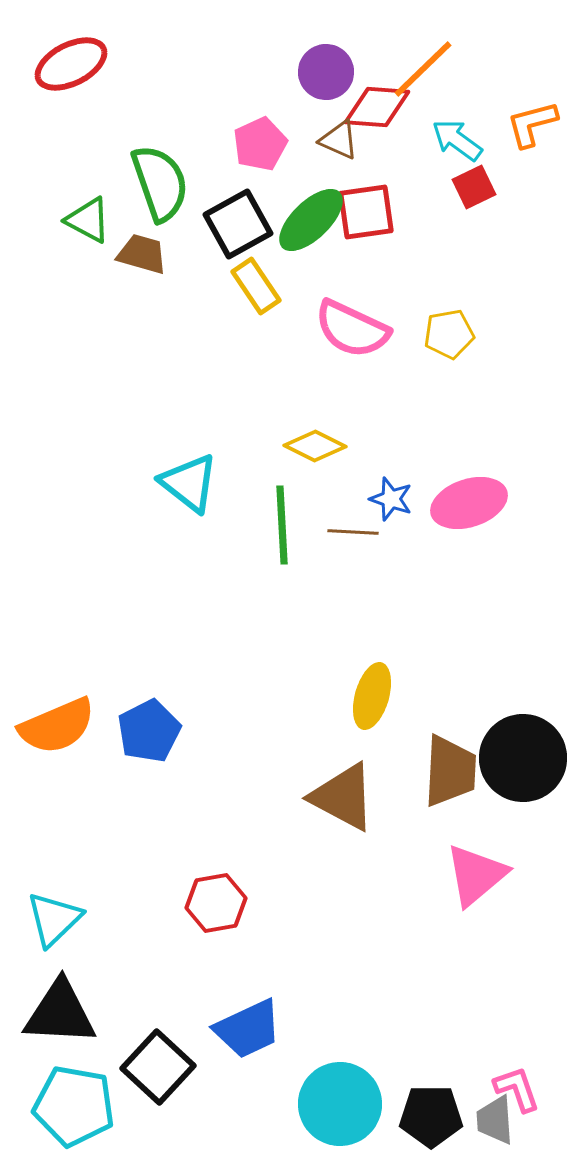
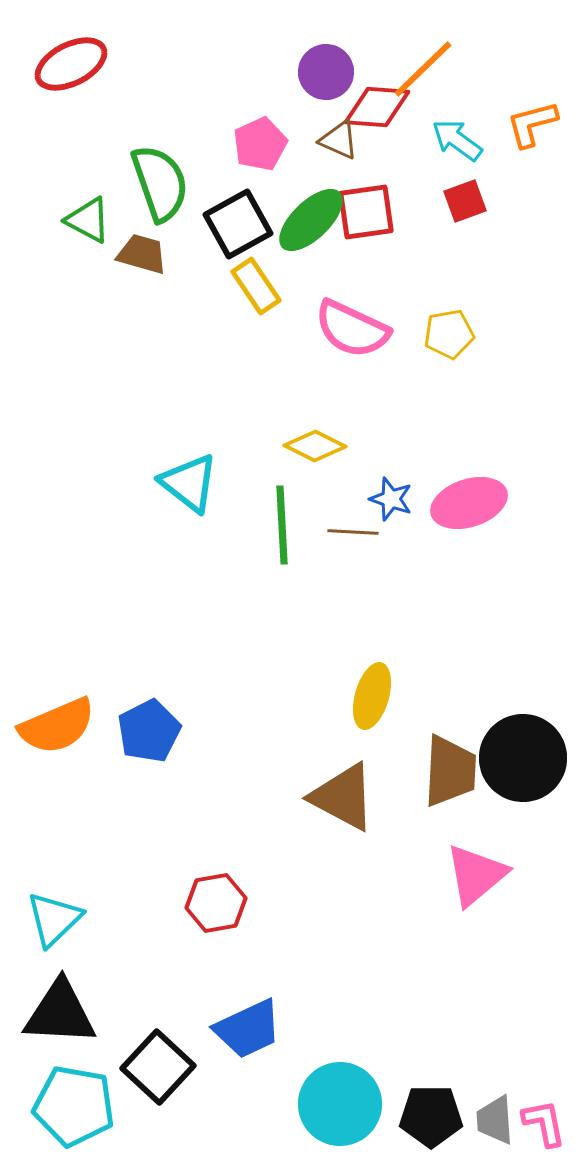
red square at (474, 187): moved 9 px left, 14 px down; rotated 6 degrees clockwise
pink L-shape at (517, 1089): moved 27 px right, 34 px down; rotated 8 degrees clockwise
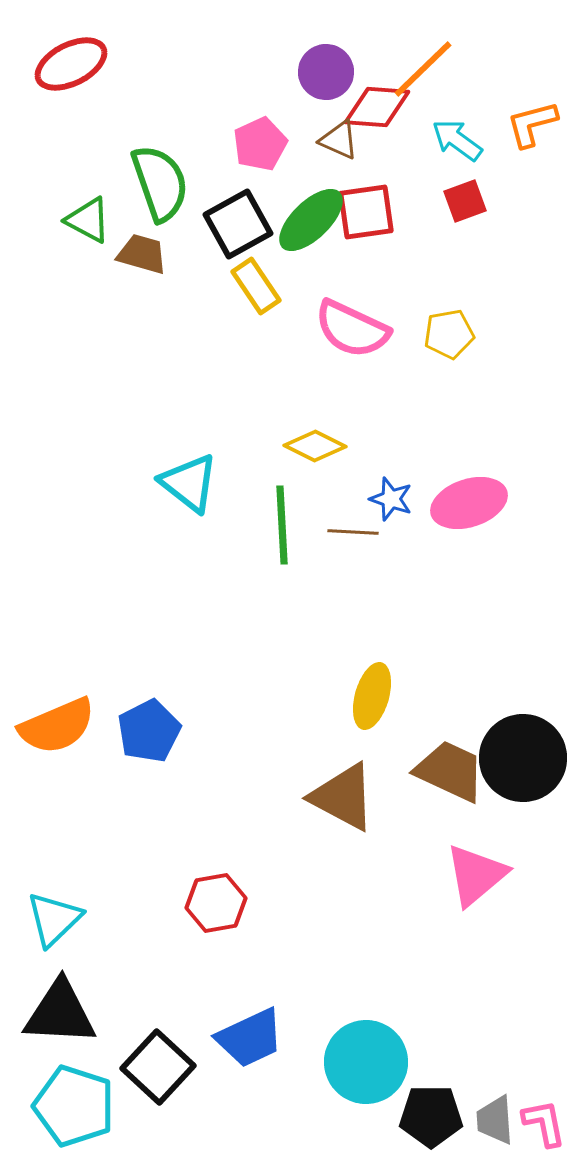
brown trapezoid at (450, 771): rotated 68 degrees counterclockwise
blue trapezoid at (248, 1029): moved 2 px right, 9 px down
cyan circle at (340, 1104): moved 26 px right, 42 px up
cyan pentagon at (74, 1106): rotated 8 degrees clockwise
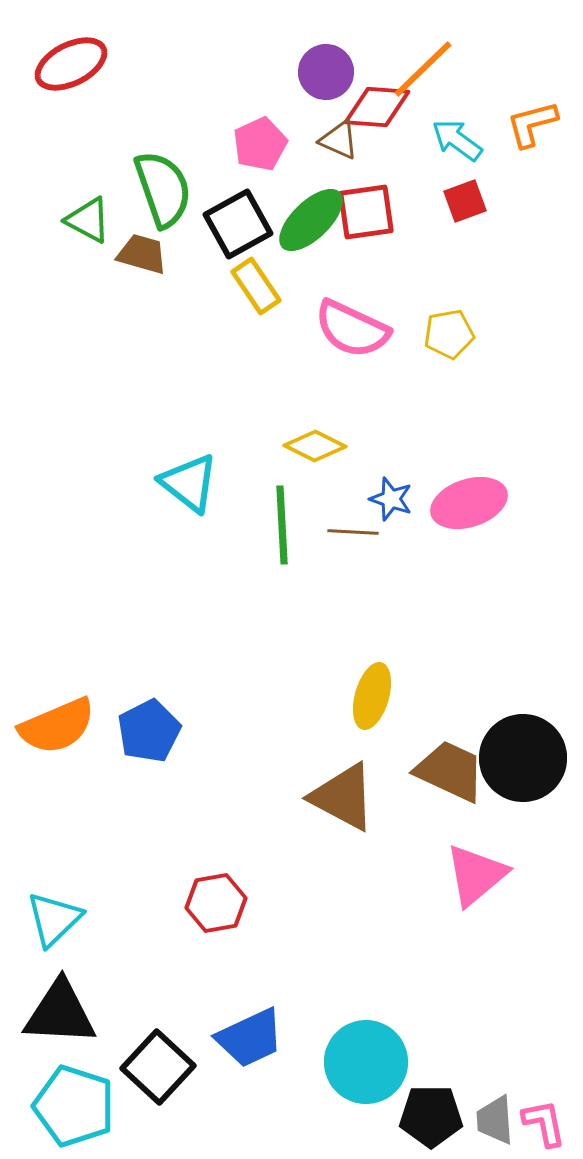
green semicircle at (160, 183): moved 3 px right, 6 px down
